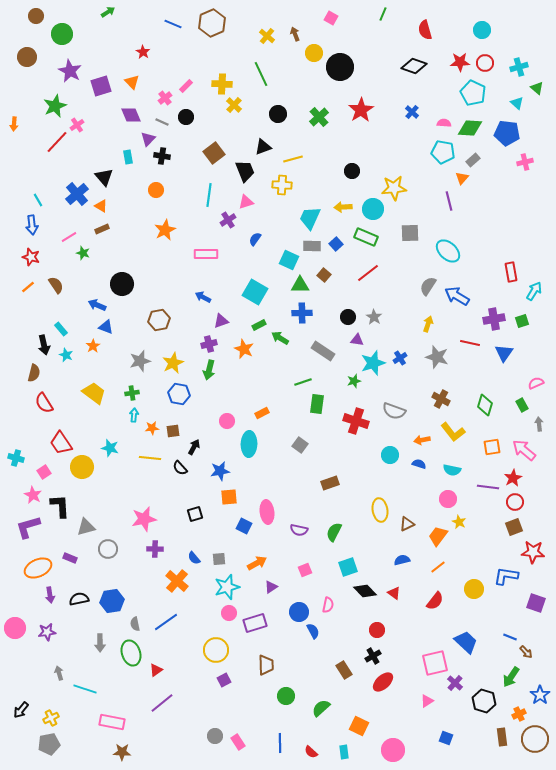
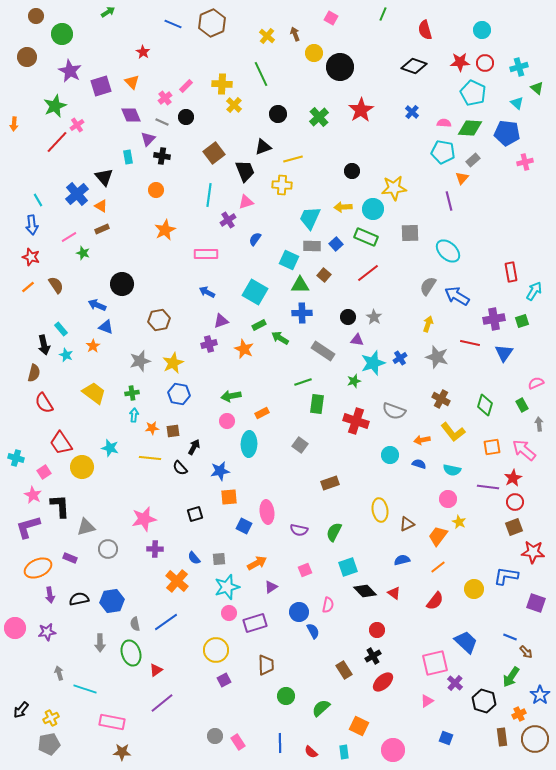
blue arrow at (203, 297): moved 4 px right, 5 px up
green arrow at (209, 370): moved 22 px right, 26 px down; rotated 66 degrees clockwise
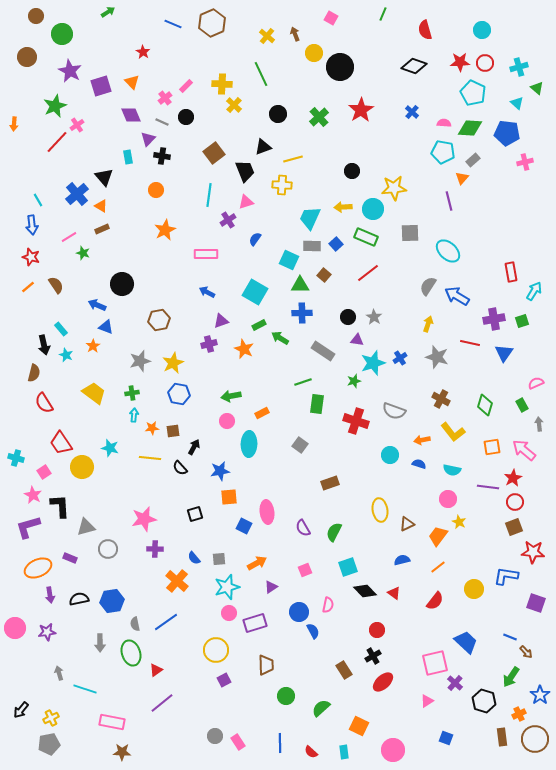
purple semicircle at (299, 530): moved 4 px right, 2 px up; rotated 48 degrees clockwise
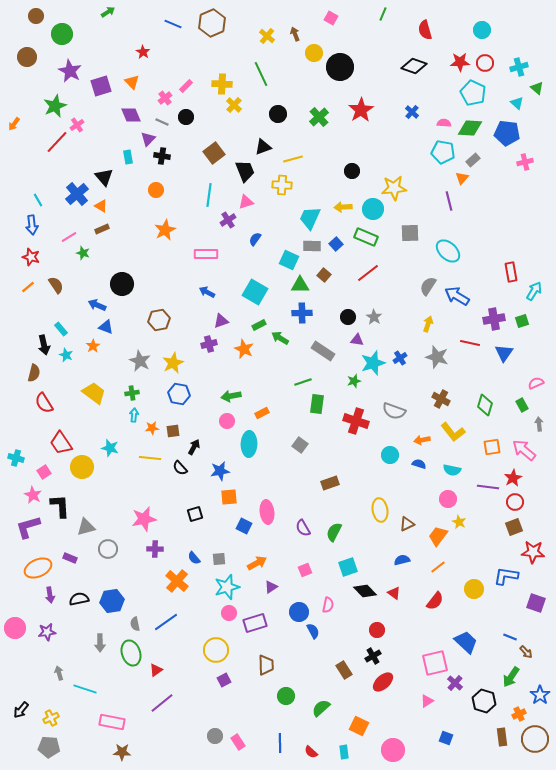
orange arrow at (14, 124): rotated 32 degrees clockwise
gray star at (140, 361): rotated 30 degrees counterclockwise
gray pentagon at (49, 744): moved 3 px down; rotated 15 degrees clockwise
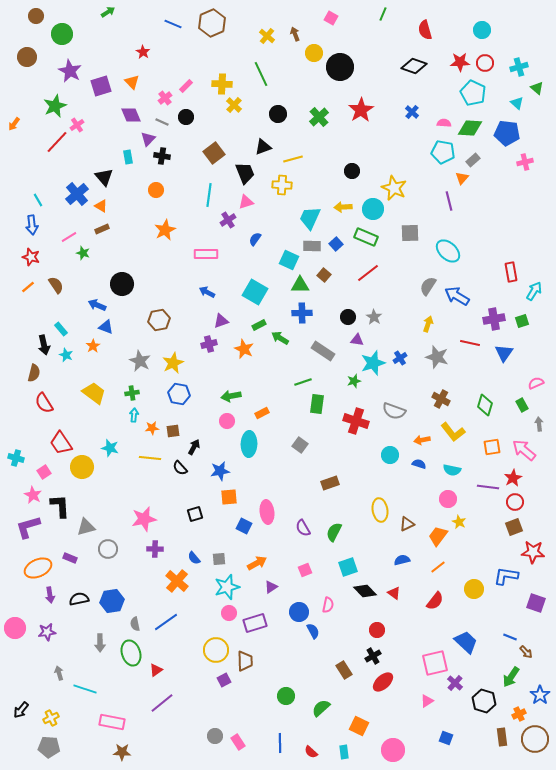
black trapezoid at (245, 171): moved 2 px down
yellow star at (394, 188): rotated 30 degrees clockwise
brown trapezoid at (266, 665): moved 21 px left, 4 px up
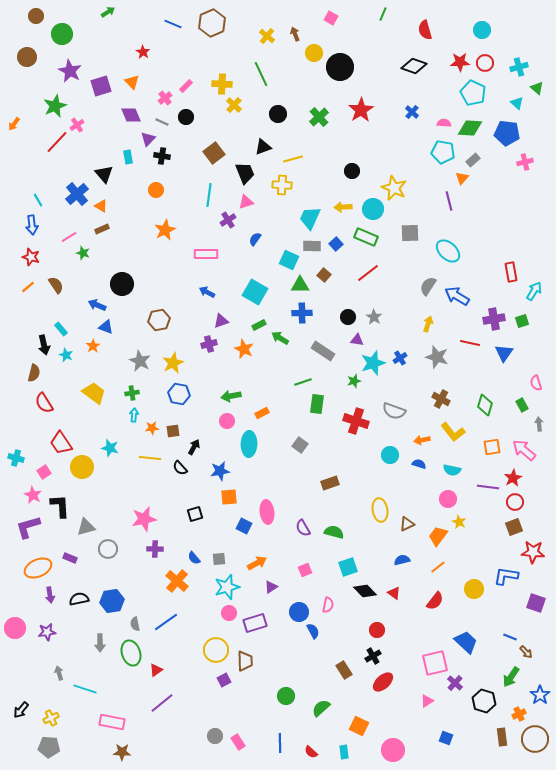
black triangle at (104, 177): moved 3 px up
pink semicircle at (536, 383): rotated 84 degrees counterclockwise
green semicircle at (334, 532): rotated 78 degrees clockwise
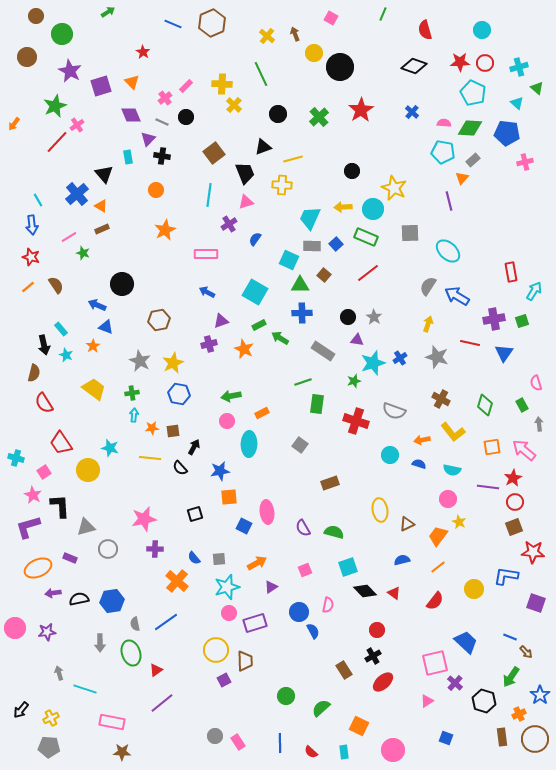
purple cross at (228, 220): moved 1 px right, 4 px down
yellow trapezoid at (94, 393): moved 4 px up
yellow circle at (82, 467): moved 6 px right, 3 px down
purple arrow at (50, 595): moved 3 px right, 2 px up; rotated 91 degrees clockwise
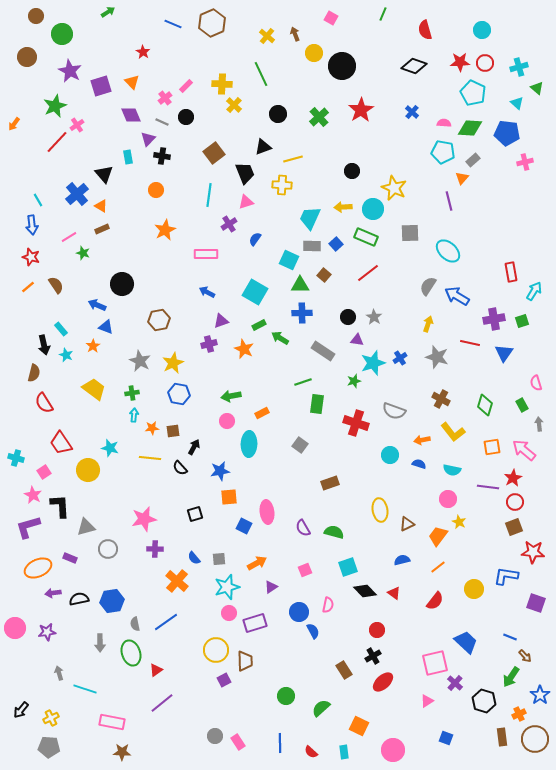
black circle at (340, 67): moved 2 px right, 1 px up
red cross at (356, 421): moved 2 px down
brown arrow at (526, 652): moved 1 px left, 4 px down
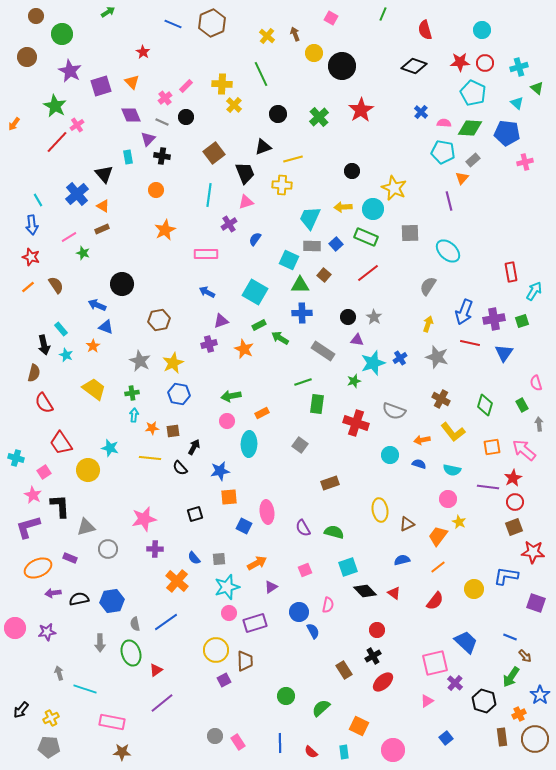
green star at (55, 106): rotated 20 degrees counterclockwise
blue cross at (412, 112): moved 9 px right
orange triangle at (101, 206): moved 2 px right
blue arrow at (457, 296): moved 7 px right, 16 px down; rotated 100 degrees counterclockwise
blue square at (446, 738): rotated 32 degrees clockwise
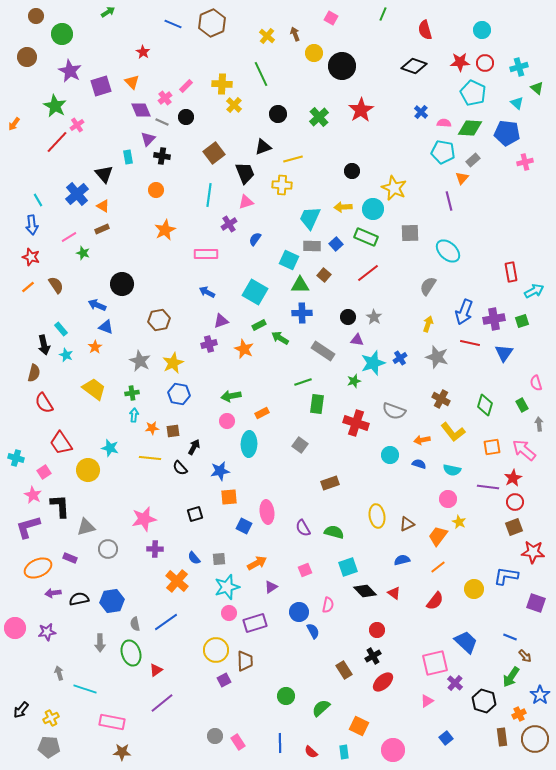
purple diamond at (131, 115): moved 10 px right, 5 px up
cyan arrow at (534, 291): rotated 30 degrees clockwise
orange star at (93, 346): moved 2 px right, 1 px down
yellow ellipse at (380, 510): moved 3 px left, 6 px down
